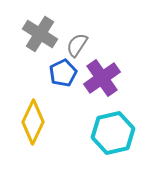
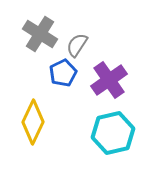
purple cross: moved 7 px right, 2 px down
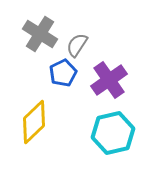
yellow diamond: moved 1 px right; rotated 21 degrees clockwise
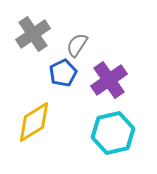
gray cross: moved 7 px left; rotated 24 degrees clockwise
yellow diamond: rotated 12 degrees clockwise
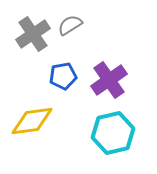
gray semicircle: moved 7 px left, 20 px up; rotated 25 degrees clockwise
blue pentagon: moved 3 px down; rotated 16 degrees clockwise
yellow diamond: moved 2 px left, 1 px up; rotated 24 degrees clockwise
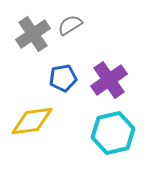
blue pentagon: moved 2 px down
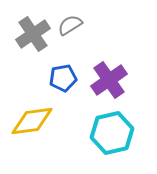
cyan hexagon: moved 1 px left
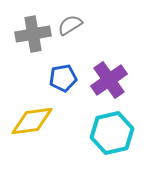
gray cross: rotated 24 degrees clockwise
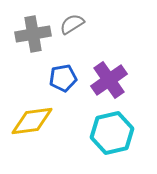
gray semicircle: moved 2 px right, 1 px up
